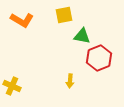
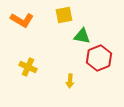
yellow cross: moved 16 px right, 19 px up
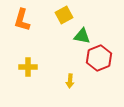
yellow square: rotated 18 degrees counterclockwise
orange L-shape: rotated 75 degrees clockwise
yellow cross: rotated 24 degrees counterclockwise
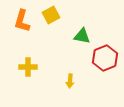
yellow square: moved 13 px left
orange L-shape: moved 1 px down
red hexagon: moved 6 px right
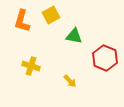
green triangle: moved 8 px left
red hexagon: rotated 15 degrees counterclockwise
yellow cross: moved 3 px right, 1 px up; rotated 18 degrees clockwise
yellow arrow: rotated 48 degrees counterclockwise
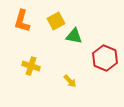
yellow square: moved 5 px right, 6 px down
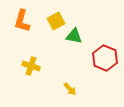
yellow arrow: moved 8 px down
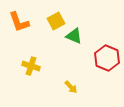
orange L-shape: moved 3 px left, 1 px down; rotated 35 degrees counterclockwise
green triangle: rotated 12 degrees clockwise
red hexagon: moved 2 px right
yellow arrow: moved 1 px right, 2 px up
